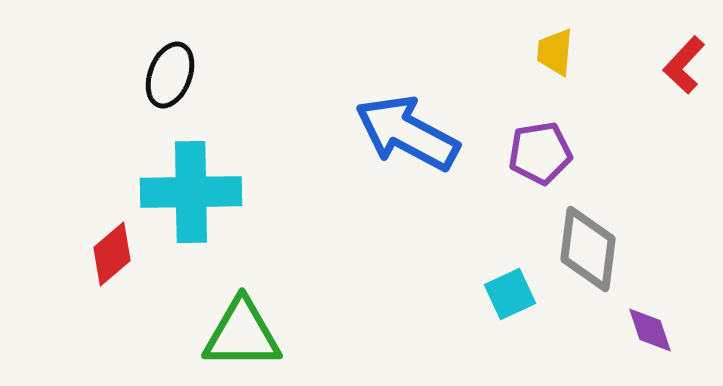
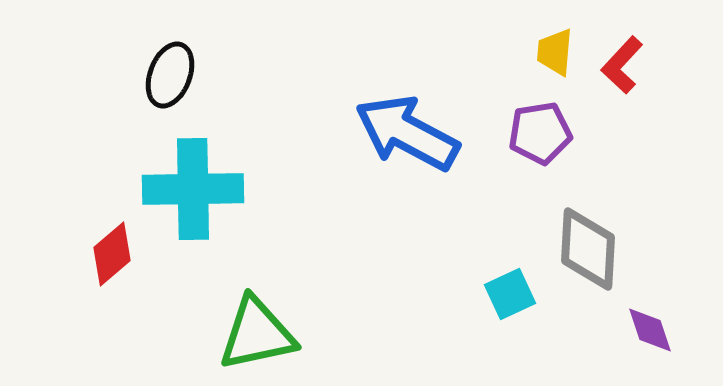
red L-shape: moved 62 px left
purple pentagon: moved 20 px up
cyan cross: moved 2 px right, 3 px up
gray diamond: rotated 4 degrees counterclockwise
green triangle: moved 15 px right; rotated 12 degrees counterclockwise
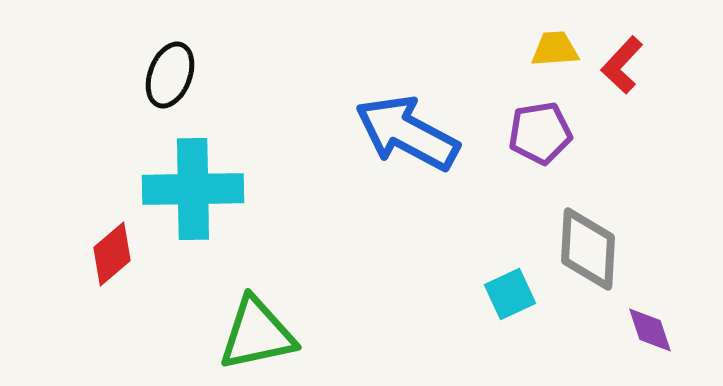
yellow trapezoid: moved 3 px up; rotated 81 degrees clockwise
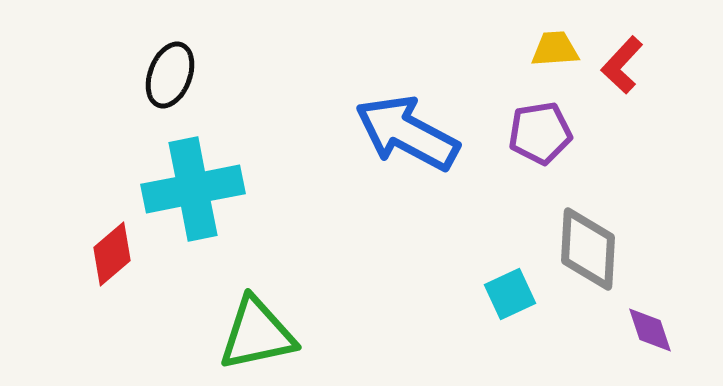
cyan cross: rotated 10 degrees counterclockwise
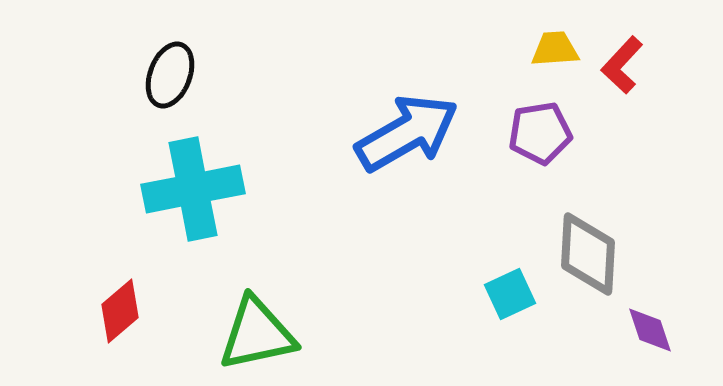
blue arrow: rotated 122 degrees clockwise
gray diamond: moved 5 px down
red diamond: moved 8 px right, 57 px down
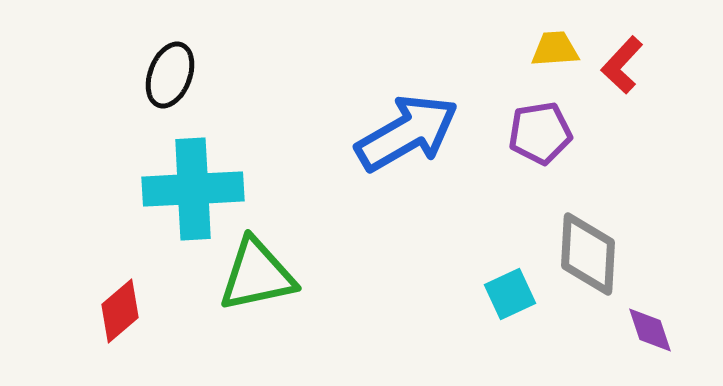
cyan cross: rotated 8 degrees clockwise
green triangle: moved 59 px up
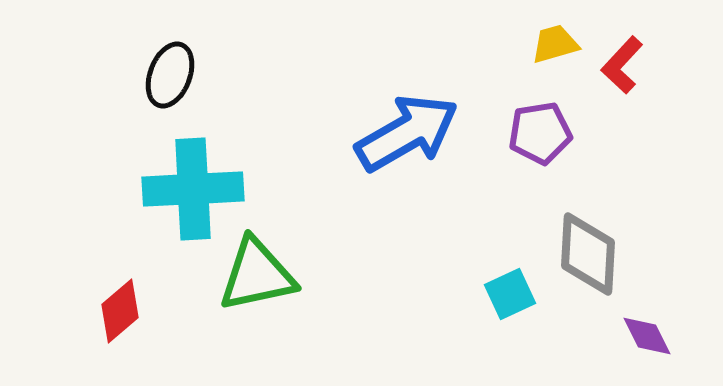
yellow trapezoid: moved 5 px up; rotated 12 degrees counterclockwise
purple diamond: moved 3 px left, 6 px down; rotated 8 degrees counterclockwise
